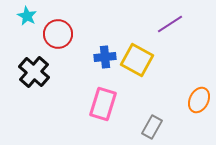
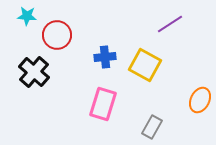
cyan star: rotated 24 degrees counterclockwise
red circle: moved 1 px left, 1 px down
yellow square: moved 8 px right, 5 px down
orange ellipse: moved 1 px right
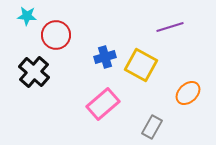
purple line: moved 3 px down; rotated 16 degrees clockwise
red circle: moved 1 px left
blue cross: rotated 10 degrees counterclockwise
yellow square: moved 4 px left
orange ellipse: moved 12 px left, 7 px up; rotated 20 degrees clockwise
pink rectangle: rotated 32 degrees clockwise
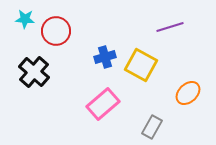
cyan star: moved 2 px left, 3 px down
red circle: moved 4 px up
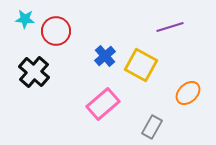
blue cross: moved 1 px up; rotated 25 degrees counterclockwise
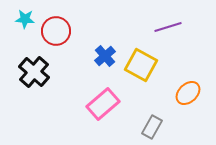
purple line: moved 2 px left
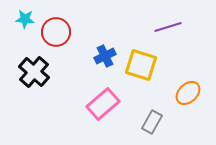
red circle: moved 1 px down
blue cross: rotated 15 degrees clockwise
yellow square: rotated 12 degrees counterclockwise
gray rectangle: moved 5 px up
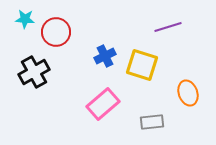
yellow square: moved 1 px right
black cross: rotated 20 degrees clockwise
orange ellipse: rotated 65 degrees counterclockwise
gray rectangle: rotated 55 degrees clockwise
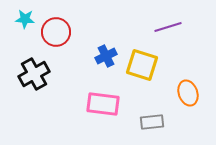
blue cross: moved 1 px right
black cross: moved 2 px down
pink rectangle: rotated 48 degrees clockwise
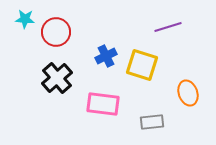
black cross: moved 23 px right, 4 px down; rotated 12 degrees counterclockwise
